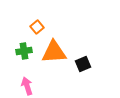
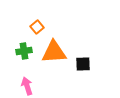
black square: rotated 21 degrees clockwise
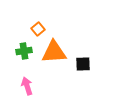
orange square: moved 1 px right, 2 px down
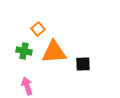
green cross: rotated 21 degrees clockwise
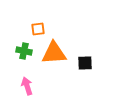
orange square: rotated 32 degrees clockwise
orange triangle: moved 1 px down
black square: moved 2 px right, 1 px up
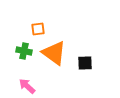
orange triangle: rotated 40 degrees clockwise
pink arrow: rotated 30 degrees counterclockwise
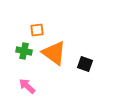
orange square: moved 1 px left, 1 px down
black square: moved 1 px down; rotated 21 degrees clockwise
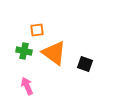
pink arrow: rotated 24 degrees clockwise
